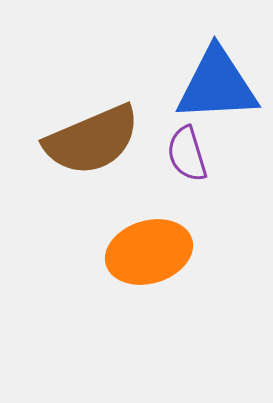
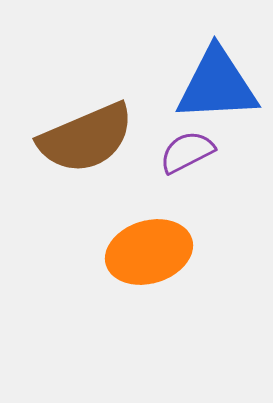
brown semicircle: moved 6 px left, 2 px up
purple semicircle: moved 2 px up; rotated 80 degrees clockwise
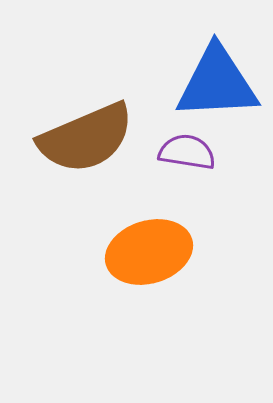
blue triangle: moved 2 px up
purple semicircle: rotated 36 degrees clockwise
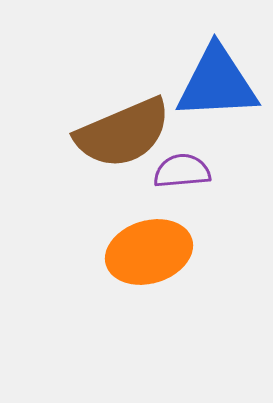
brown semicircle: moved 37 px right, 5 px up
purple semicircle: moved 5 px left, 19 px down; rotated 14 degrees counterclockwise
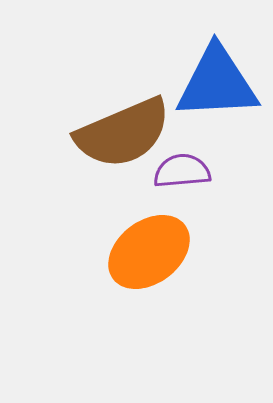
orange ellipse: rotated 20 degrees counterclockwise
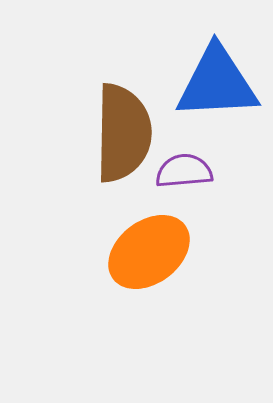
brown semicircle: rotated 66 degrees counterclockwise
purple semicircle: moved 2 px right
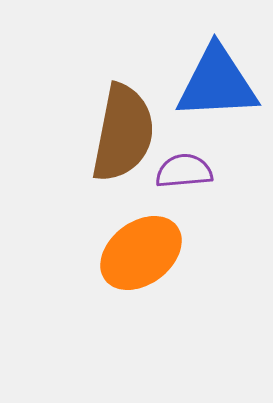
brown semicircle: rotated 10 degrees clockwise
orange ellipse: moved 8 px left, 1 px down
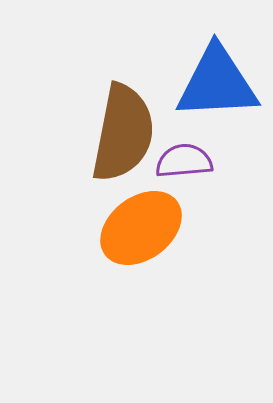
purple semicircle: moved 10 px up
orange ellipse: moved 25 px up
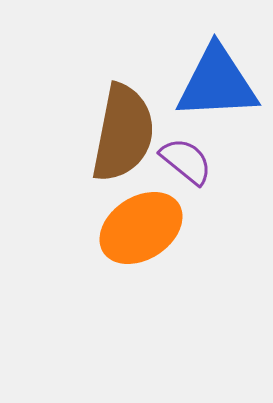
purple semicircle: moved 2 px right; rotated 44 degrees clockwise
orange ellipse: rotated 4 degrees clockwise
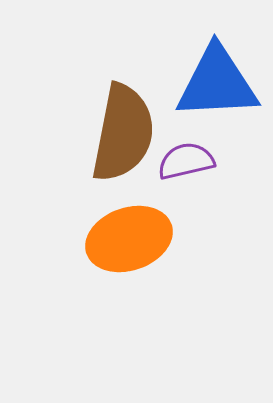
purple semicircle: rotated 52 degrees counterclockwise
orange ellipse: moved 12 px left, 11 px down; rotated 14 degrees clockwise
